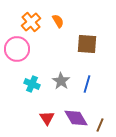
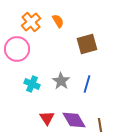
brown square: rotated 20 degrees counterclockwise
purple diamond: moved 2 px left, 2 px down
brown line: rotated 32 degrees counterclockwise
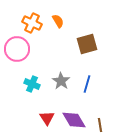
orange cross: moved 1 px right, 1 px down; rotated 24 degrees counterclockwise
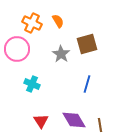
gray star: moved 27 px up
red triangle: moved 6 px left, 3 px down
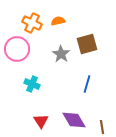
orange semicircle: rotated 72 degrees counterclockwise
brown line: moved 2 px right, 2 px down
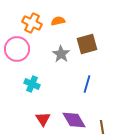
red triangle: moved 2 px right, 2 px up
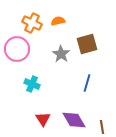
blue line: moved 1 px up
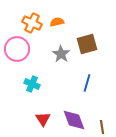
orange semicircle: moved 1 px left, 1 px down
purple diamond: rotated 10 degrees clockwise
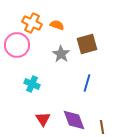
orange semicircle: moved 3 px down; rotated 32 degrees clockwise
pink circle: moved 4 px up
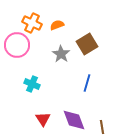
orange semicircle: rotated 40 degrees counterclockwise
brown square: rotated 15 degrees counterclockwise
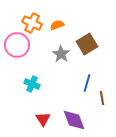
brown line: moved 29 px up
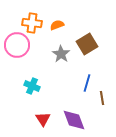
orange cross: rotated 18 degrees counterclockwise
cyan cross: moved 2 px down
